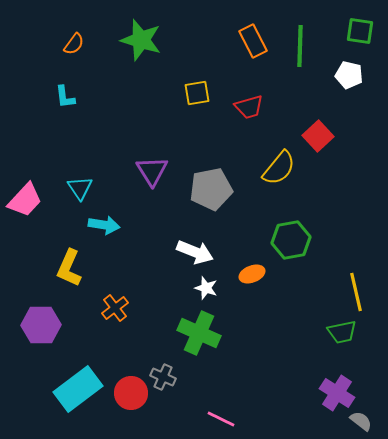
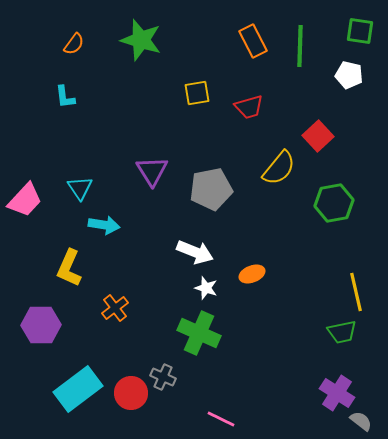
green hexagon: moved 43 px right, 37 px up
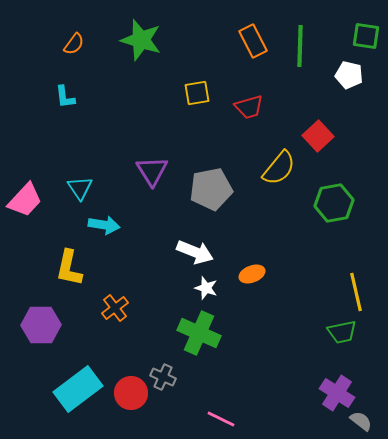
green square: moved 6 px right, 5 px down
yellow L-shape: rotated 12 degrees counterclockwise
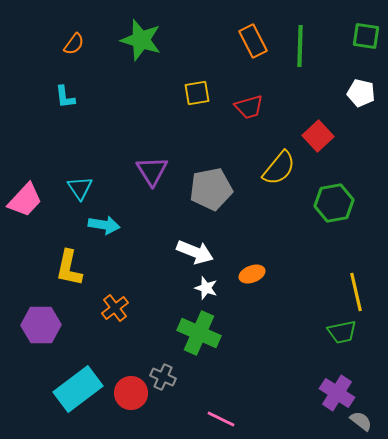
white pentagon: moved 12 px right, 18 px down
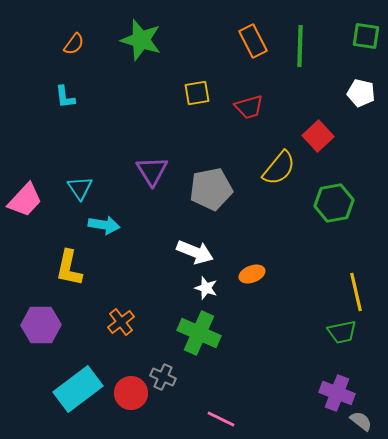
orange cross: moved 6 px right, 14 px down
purple cross: rotated 12 degrees counterclockwise
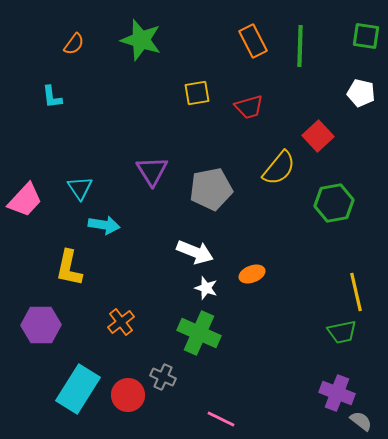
cyan L-shape: moved 13 px left
cyan rectangle: rotated 21 degrees counterclockwise
red circle: moved 3 px left, 2 px down
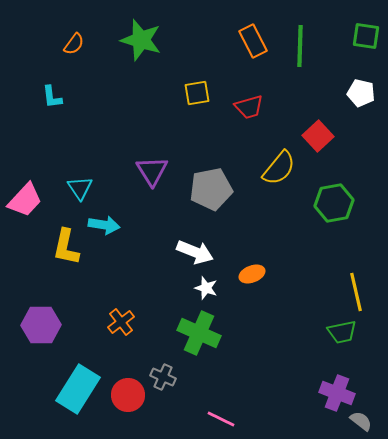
yellow L-shape: moved 3 px left, 21 px up
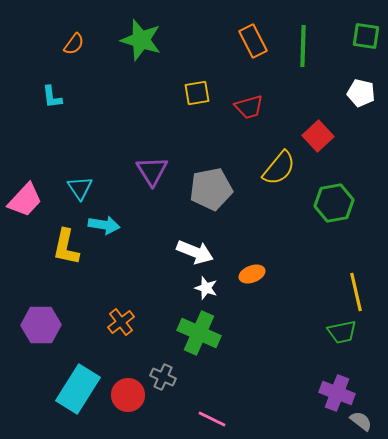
green line: moved 3 px right
pink line: moved 9 px left
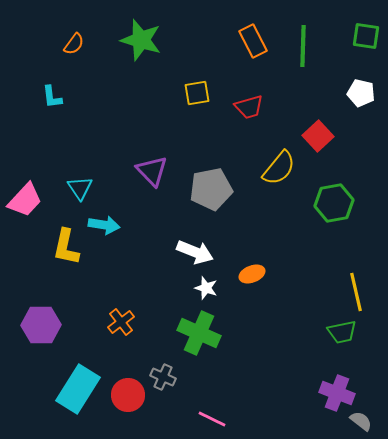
purple triangle: rotated 12 degrees counterclockwise
